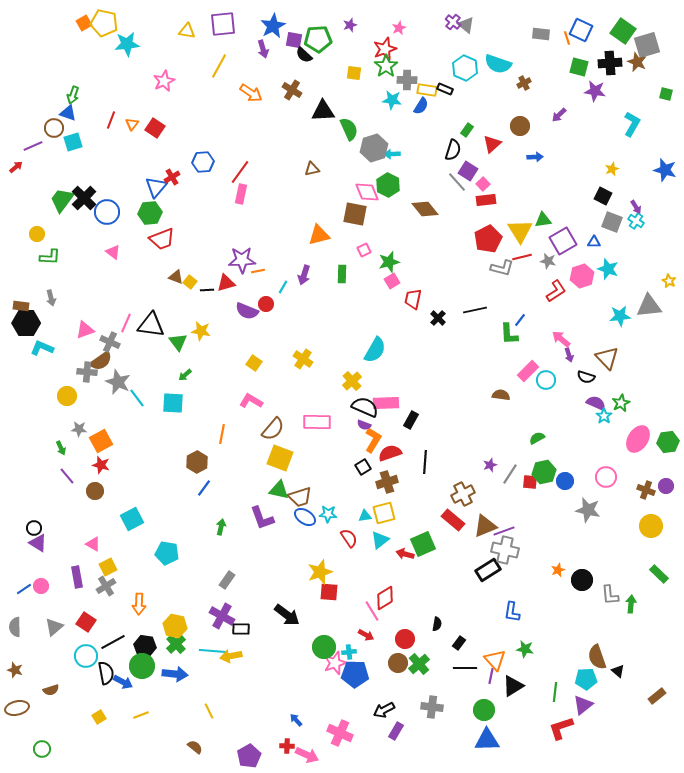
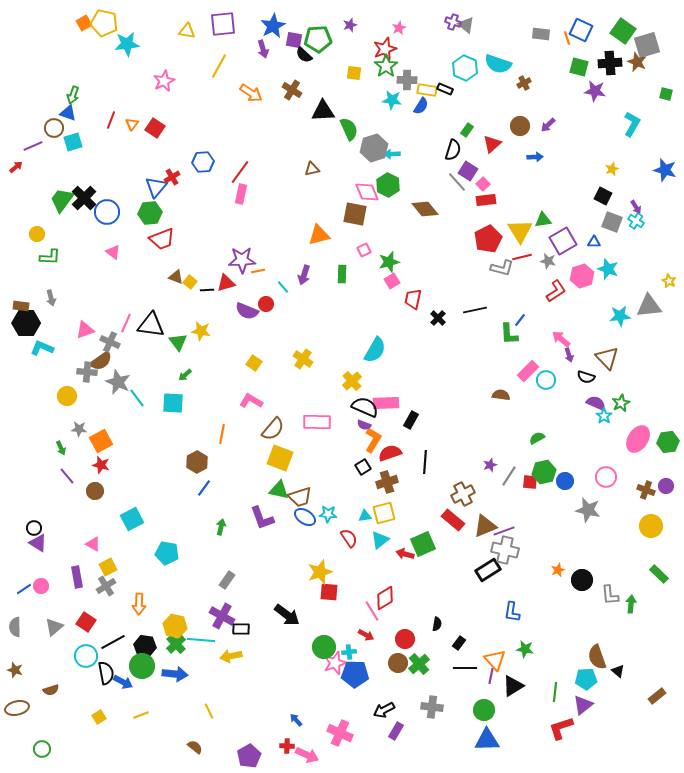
purple cross at (453, 22): rotated 21 degrees counterclockwise
purple arrow at (559, 115): moved 11 px left, 10 px down
cyan line at (283, 287): rotated 72 degrees counterclockwise
gray line at (510, 474): moved 1 px left, 2 px down
cyan line at (213, 651): moved 12 px left, 11 px up
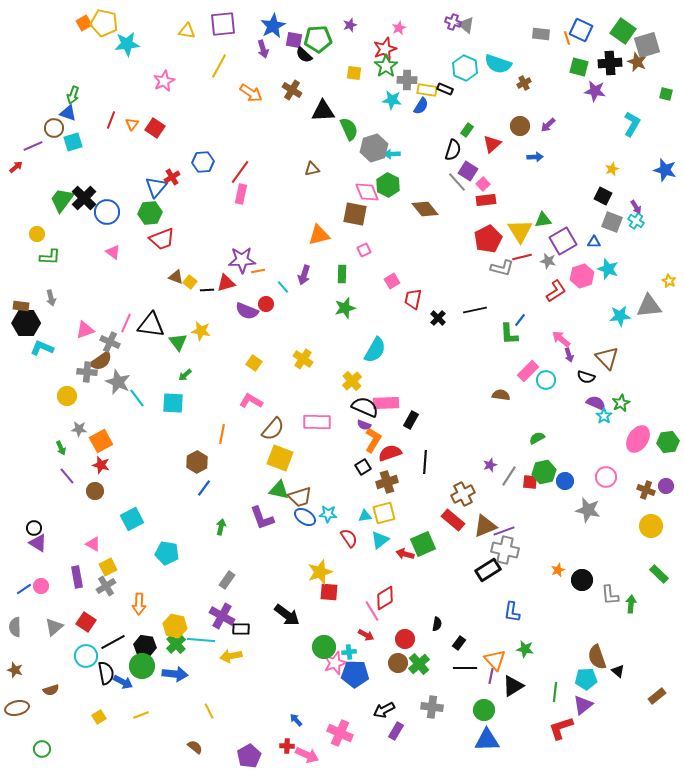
green star at (389, 262): moved 44 px left, 46 px down
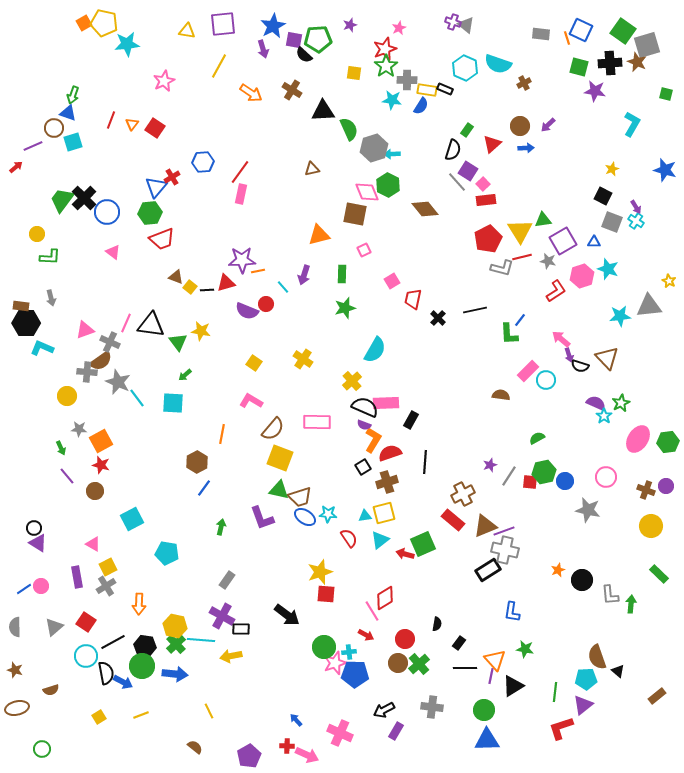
blue arrow at (535, 157): moved 9 px left, 9 px up
yellow square at (190, 282): moved 5 px down
black semicircle at (586, 377): moved 6 px left, 11 px up
red square at (329, 592): moved 3 px left, 2 px down
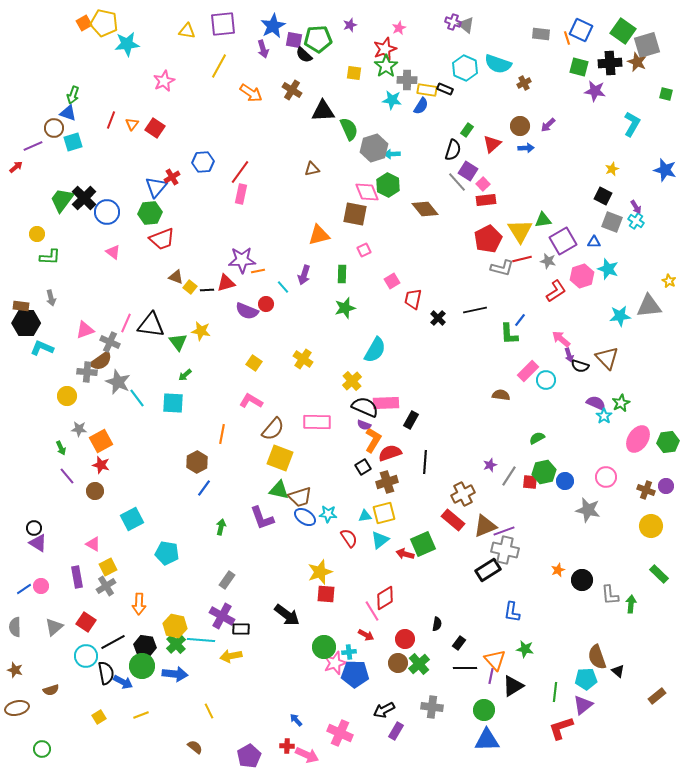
red line at (522, 257): moved 2 px down
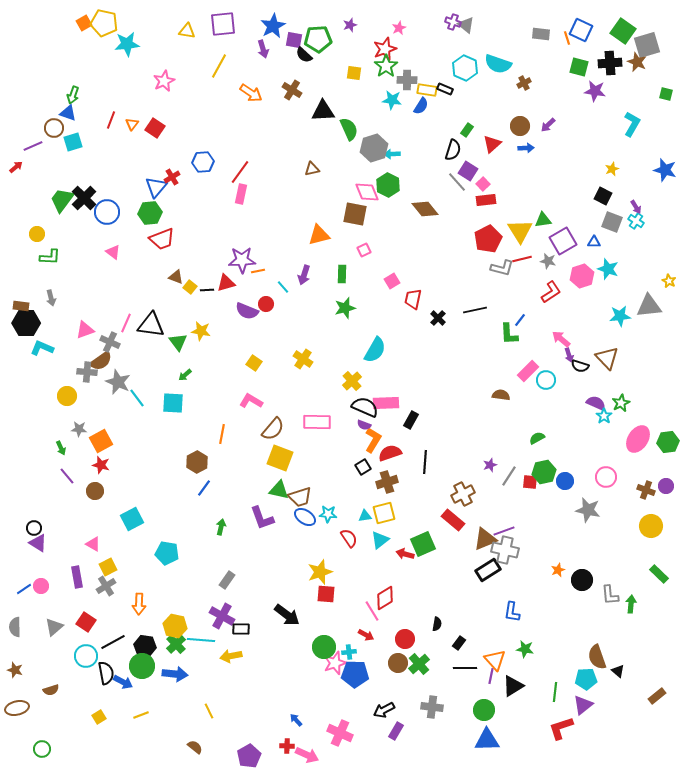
red L-shape at (556, 291): moved 5 px left, 1 px down
brown triangle at (485, 526): moved 13 px down
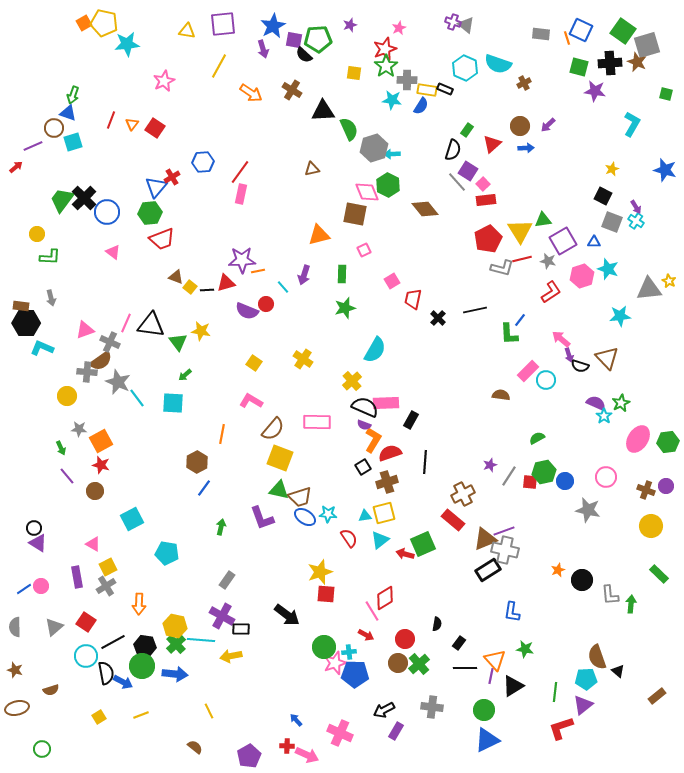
gray triangle at (649, 306): moved 17 px up
blue triangle at (487, 740): rotated 24 degrees counterclockwise
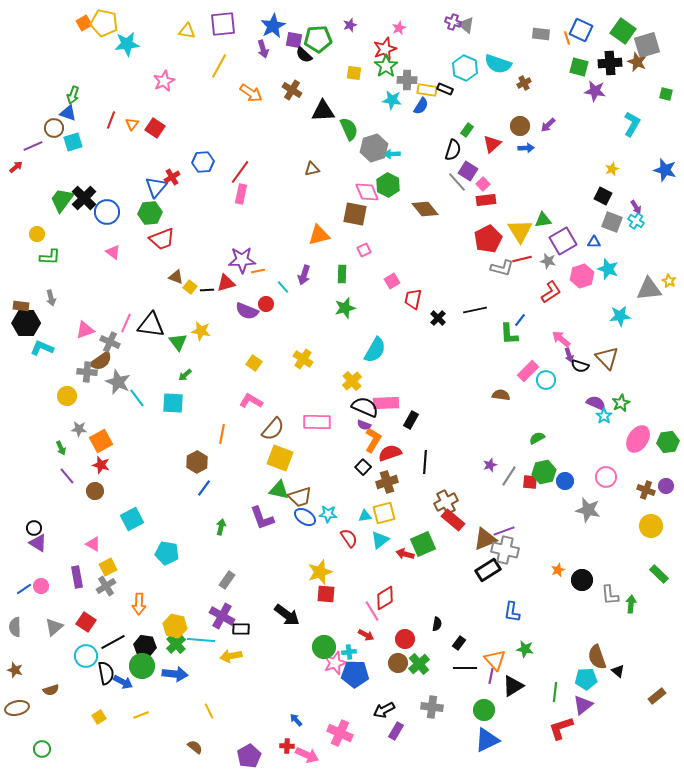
black square at (363, 467): rotated 14 degrees counterclockwise
brown cross at (463, 494): moved 17 px left, 8 px down
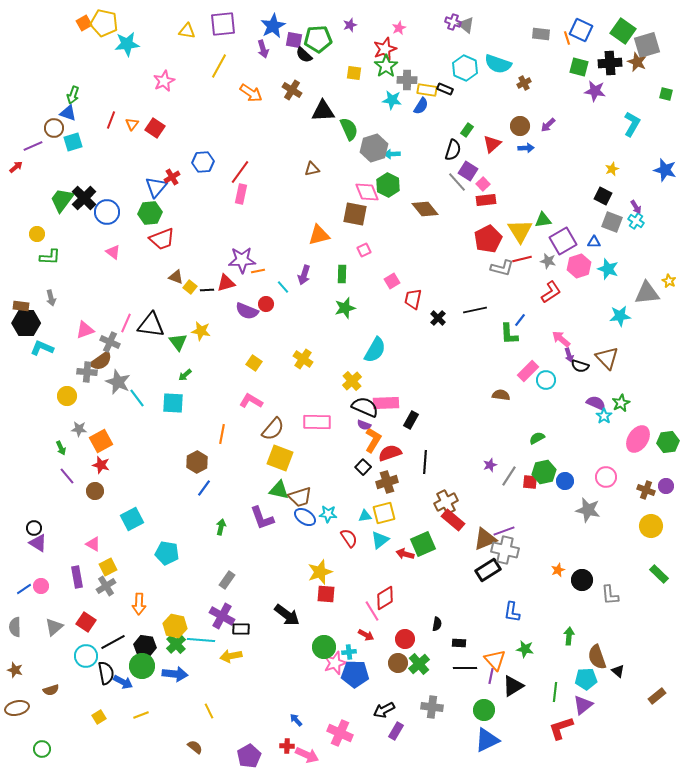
pink hexagon at (582, 276): moved 3 px left, 10 px up
gray triangle at (649, 289): moved 2 px left, 4 px down
green arrow at (631, 604): moved 62 px left, 32 px down
black rectangle at (459, 643): rotated 56 degrees clockwise
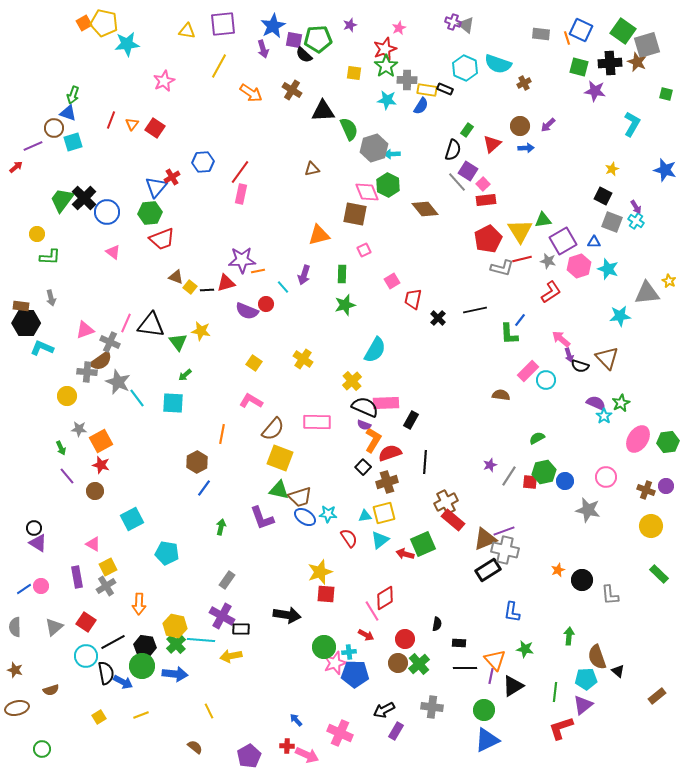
cyan star at (392, 100): moved 5 px left
green star at (345, 308): moved 3 px up
black arrow at (287, 615): rotated 28 degrees counterclockwise
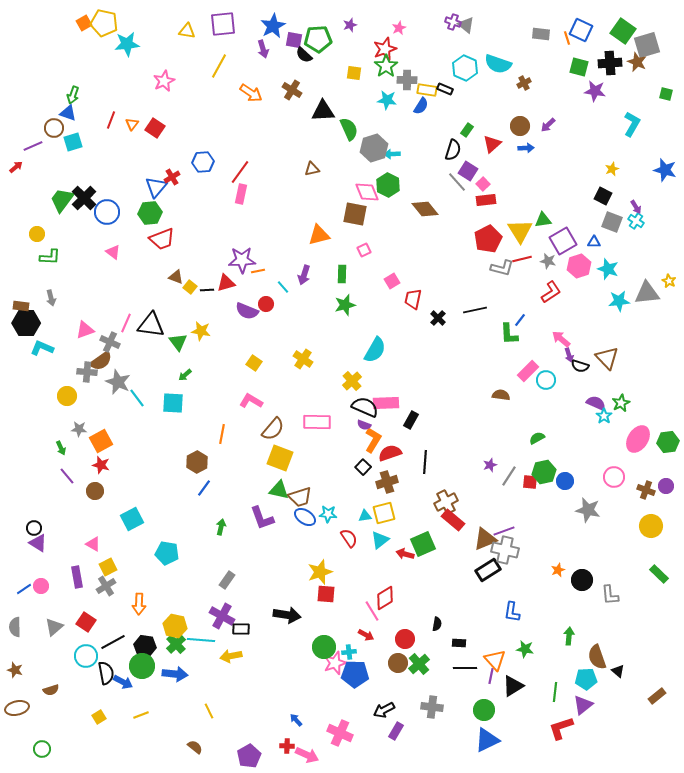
cyan star at (620, 316): moved 1 px left, 15 px up
pink circle at (606, 477): moved 8 px right
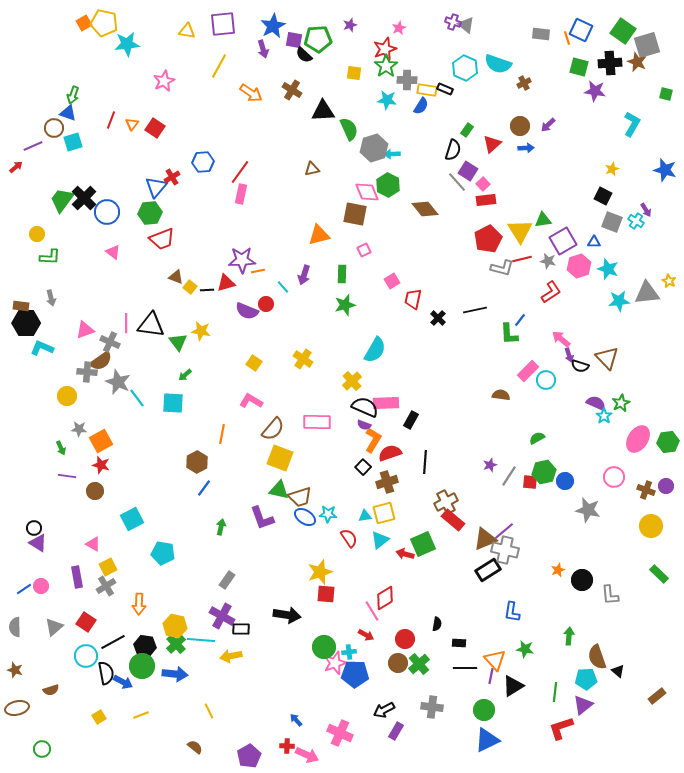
purple arrow at (636, 207): moved 10 px right, 3 px down
pink line at (126, 323): rotated 24 degrees counterclockwise
purple line at (67, 476): rotated 42 degrees counterclockwise
purple line at (504, 531): rotated 20 degrees counterclockwise
cyan pentagon at (167, 553): moved 4 px left
